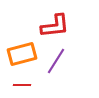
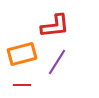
purple line: moved 1 px right, 1 px down
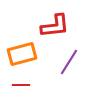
purple line: moved 12 px right
red line: moved 1 px left
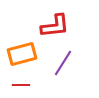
purple line: moved 6 px left, 1 px down
